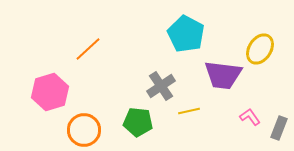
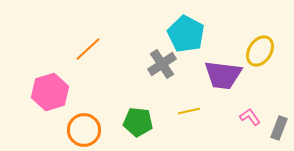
yellow ellipse: moved 2 px down
gray cross: moved 1 px right, 22 px up
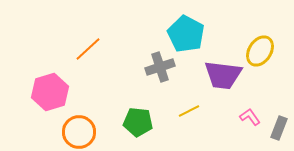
gray cross: moved 2 px left, 3 px down; rotated 16 degrees clockwise
yellow line: rotated 15 degrees counterclockwise
orange circle: moved 5 px left, 2 px down
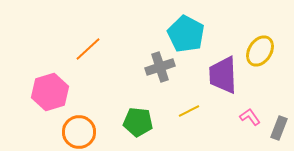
purple trapezoid: rotated 81 degrees clockwise
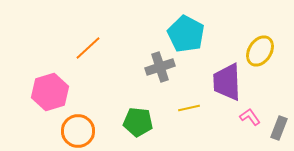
orange line: moved 1 px up
purple trapezoid: moved 4 px right, 7 px down
yellow line: moved 3 px up; rotated 15 degrees clockwise
orange circle: moved 1 px left, 1 px up
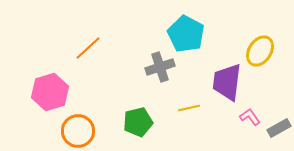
purple trapezoid: rotated 9 degrees clockwise
green pentagon: rotated 20 degrees counterclockwise
gray rectangle: rotated 40 degrees clockwise
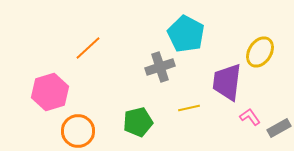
yellow ellipse: moved 1 px down
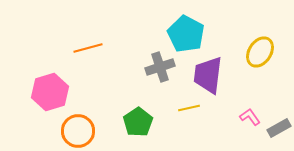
orange line: rotated 28 degrees clockwise
purple trapezoid: moved 19 px left, 7 px up
green pentagon: rotated 20 degrees counterclockwise
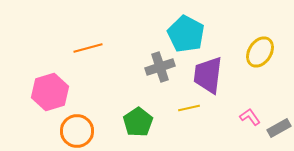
orange circle: moved 1 px left
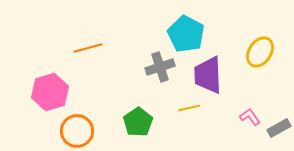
purple trapezoid: rotated 9 degrees counterclockwise
